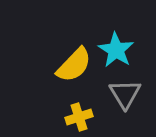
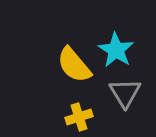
yellow semicircle: rotated 96 degrees clockwise
gray triangle: moved 1 px up
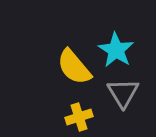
yellow semicircle: moved 2 px down
gray triangle: moved 2 px left
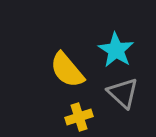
yellow semicircle: moved 7 px left, 3 px down
gray triangle: rotated 16 degrees counterclockwise
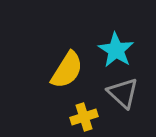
yellow semicircle: rotated 108 degrees counterclockwise
yellow cross: moved 5 px right
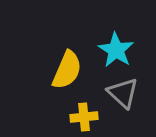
yellow semicircle: rotated 9 degrees counterclockwise
yellow cross: rotated 12 degrees clockwise
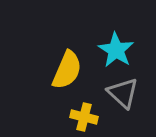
yellow cross: rotated 20 degrees clockwise
